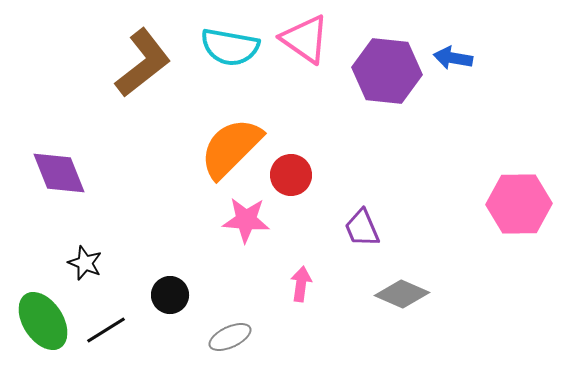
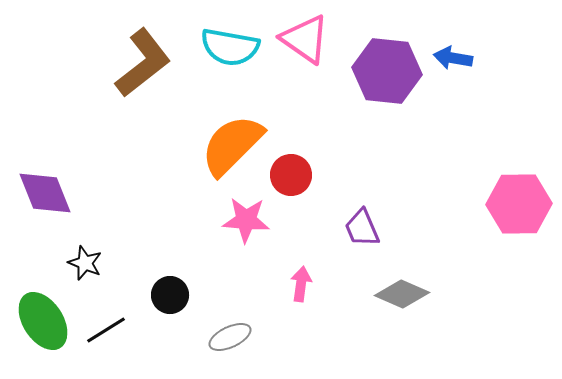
orange semicircle: moved 1 px right, 3 px up
purple diamond: moved 14 px left, 20 px down
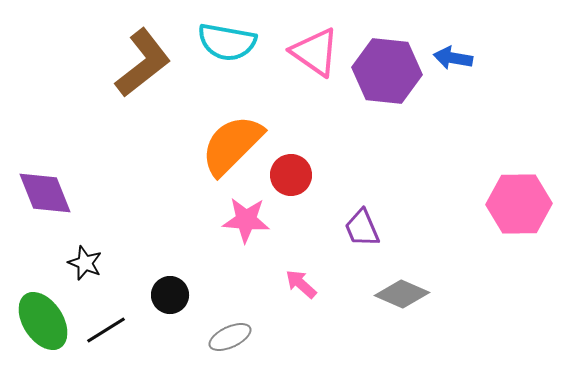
pink triangle: moved 10 px right, 13 px down
cyan semicircle: moved 3 px left, 5 px up
pink arrow: rotated 56 degrees counterclockwise
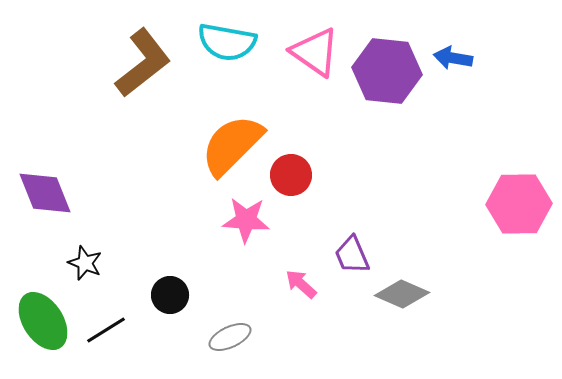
purple trapezoid: moved 10 px left, 27 px down
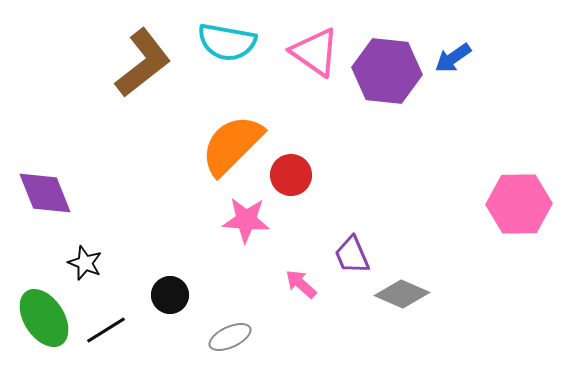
blue arrow: rotated 45 degrees counterclockwise
green ellipse: moved 1 px right, 3 px up
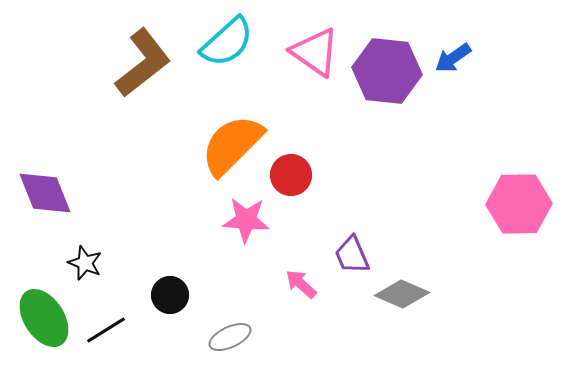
cyan semicircle: rotated 52 degrees counterclockwise
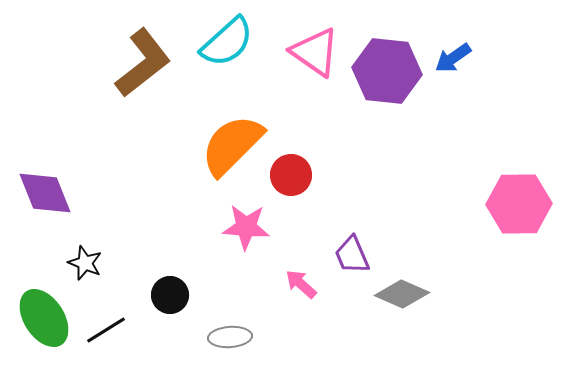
pink star: moved 7 px down
gray ellipse: rotated 21 degrees clockwise
